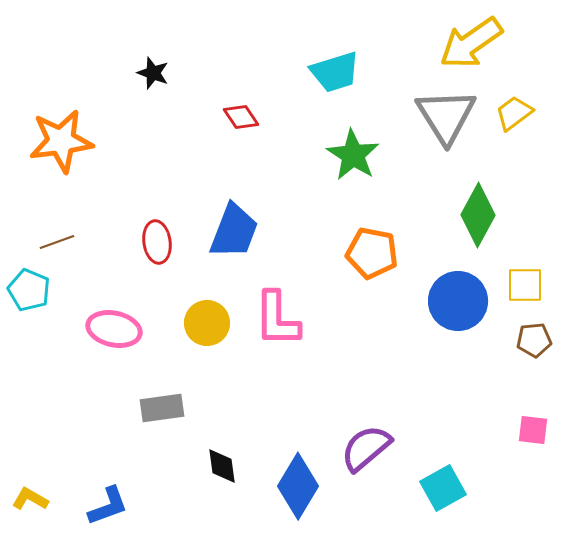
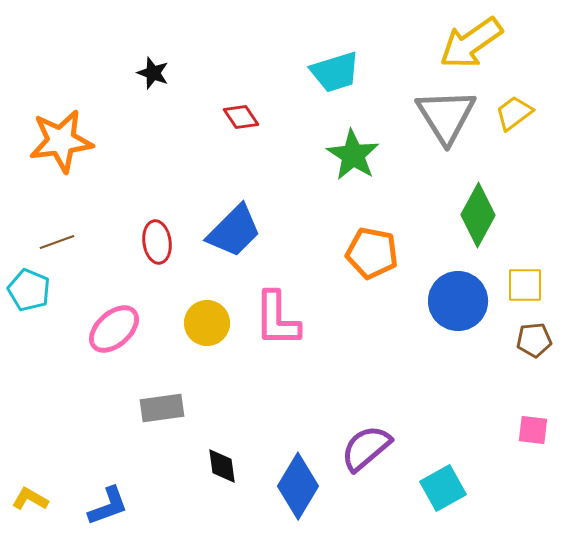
blue trapezoid: rotated 24 degrees clockwise
pink ellipse: rotated 54 degrees counterclockwise
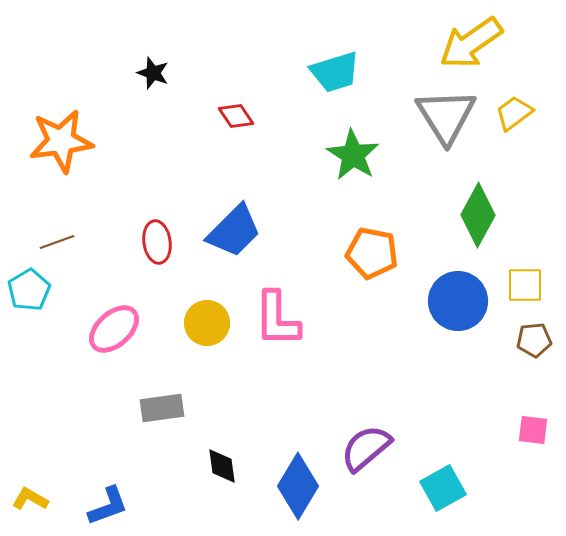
red diamond: moved 5 px left, 1 px up
cyan pentagon: rotated 18 degrees clockwise
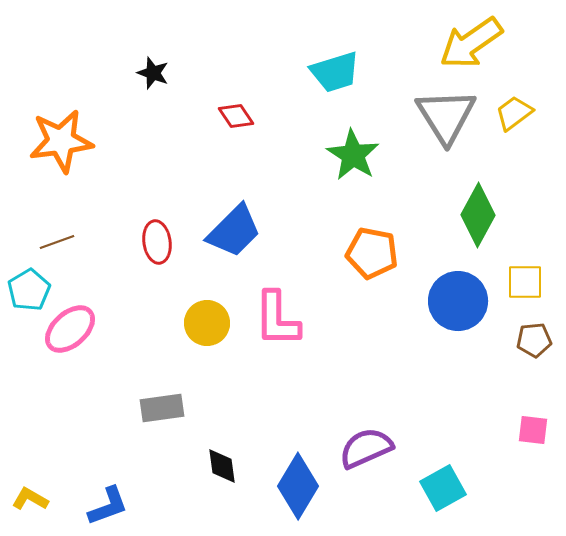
yellow square: moved 3 px up
pink ellipse: moved 44 px left
purple semicircle: rotated 16 degrees clockwise
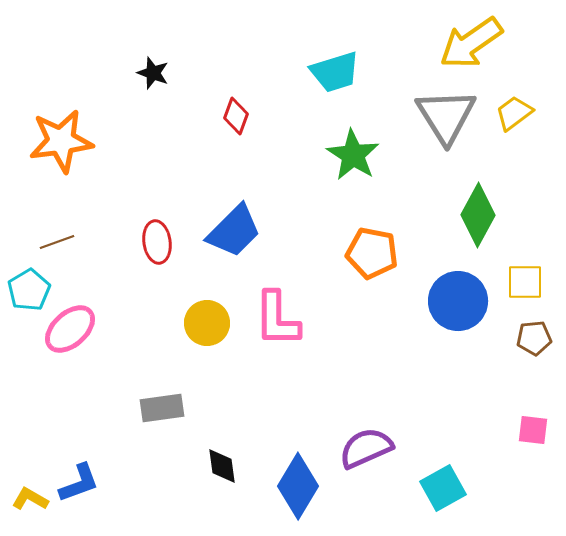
red diamond: rotated 54 degrees clockwise
brown pentagon: moved 2 px up
blue L-shape: moved 29 px left, 23 px up
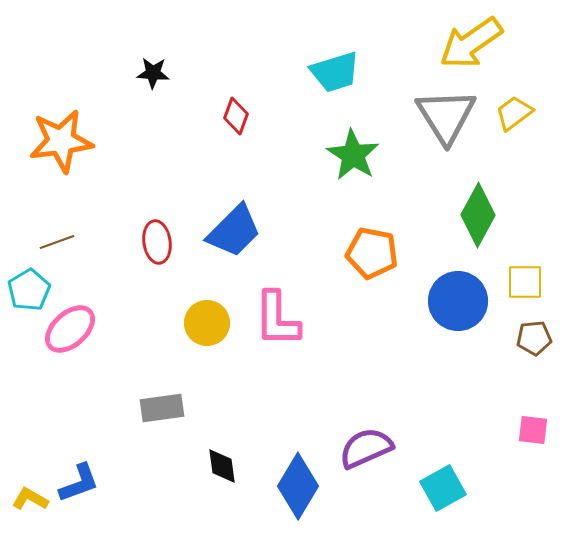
black star: rotated 16 degrees counterclockwise
